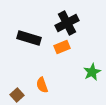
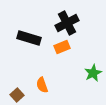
green star: moved 1 px right, 1 px down
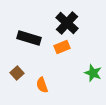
black cross: rotated 20 degrees counterclockwise
green star: rotated 24 degrees counterclockwise
brown square: moved 22 px up
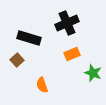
black cross: rotated 25 degrees clockwise
orange rectangle: moved 10 px right, 7 px down
brown square: moved 13 px up
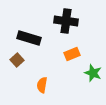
black cross: moved 1 px left, 2 px up; rotated 30 degrees clockwise
orange semicircle: rotated 28 degrees clockwise
